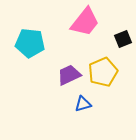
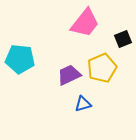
pink trapezoid: moved 1 px down
cyan pentagon: moved 10 px left, 16 px down
yellow pentagon: moved 1 px left, 4 px up
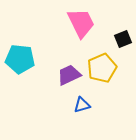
pink trapezoid: moved 4 px left; rotated 64 degrees counterclockwise
blue triangle: moved 1 px left, 1 px down
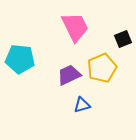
pink trapezoid: moved 6 px left, 4 px down
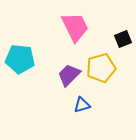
yellow pentagon: moved 1 px left; rotated 8 degrees clockwise
purple trapezoid: rotated 20 degrees counterclockwise
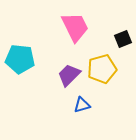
yellow pentagon: moved 1 px right, 1 px down
